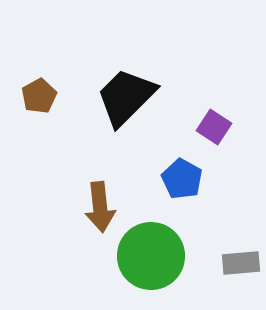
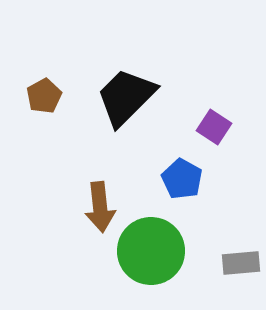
brown pentagon: moved 5 px right
green circle: moved 5 px up
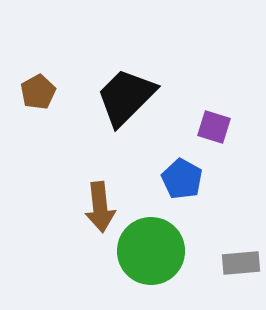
brown pentagon: moved 6 px left, 4 px up
purple square: rotated 16 degrees counterclockwise
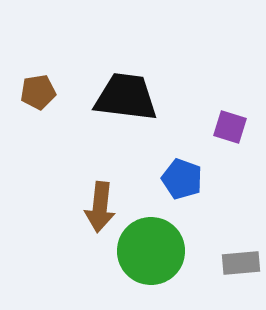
brown pentagon: rotated 20 degrees clockwise
black trapezoid: rotated 52 degrees clockwise
purple square: moved 16 px right
blue pentagon: rotated 9 degrees counterclockwise
brown arrow: rotated 12 degrees clockwise
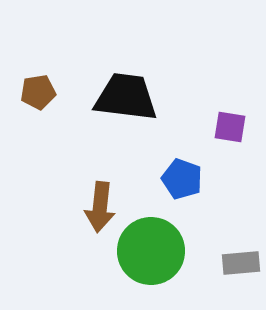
purple square: rotated 8 degrees counterclockwise
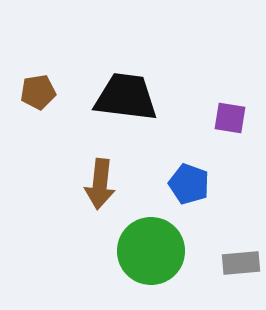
purple square: moved 9 px up
blue pentagon: moved 7 px right, 5 px down
brown arrow: moved 23 px up
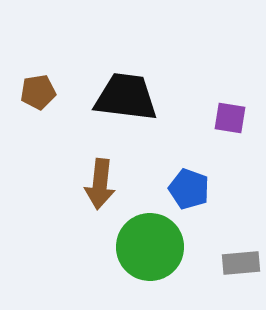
blue pentagon: moved 5 px down
green circle: moved 1 px left, 4 px up
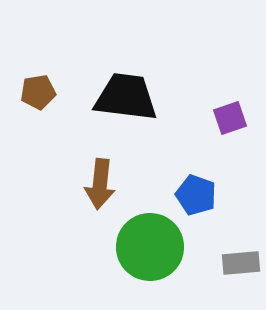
purple square: rotated 28 degrees counterclockwise
blue pentagon: moved 7 px right, 6 px down
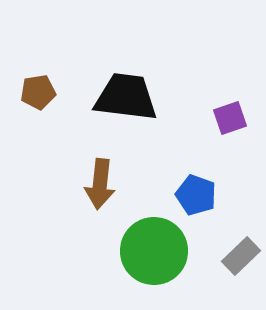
green circle: moved 4 px right, 4 px down
gray rectangle: moved 7 px up; rotated 39 degrees counterclockwise
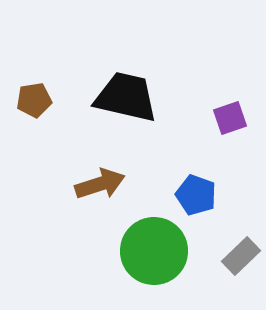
brown pentagon: moved 4 px left, 8 px down
black trapezoid: rotated 6 degrees clockwise
brown arrow: rotated 114 degrees counterclockwise
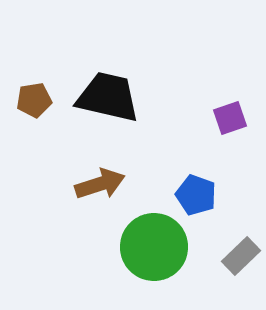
black trapezoid: moved 18 px left
green circle: moved 4 px up
